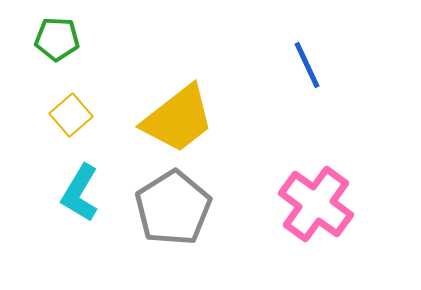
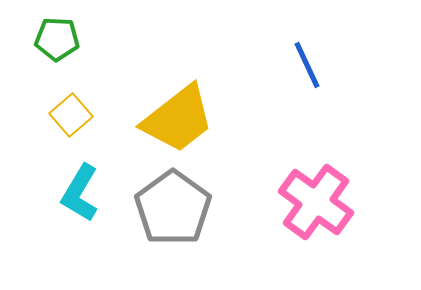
pink cross: moved 2 px up
gray pentagon: rotated 4 degrees counterclockwise
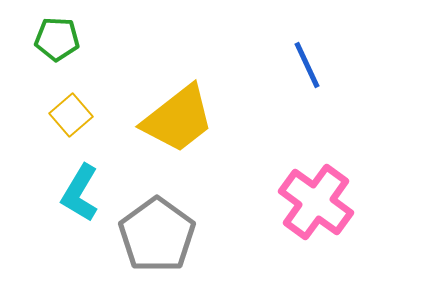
gray pentagon: moved 16 px left, 27 px down
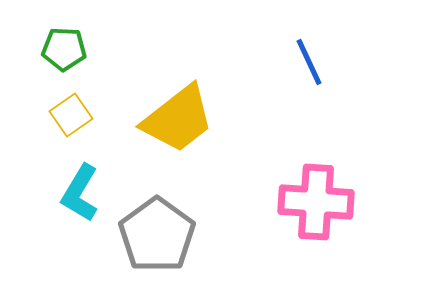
green pentagon: moved 7 px right, 10 px down
blue line: moved 2 px right, 3 px up
yellow square: rotated 6 degrees clockwise
pink cross: rotated 32 degrees counterclockwise
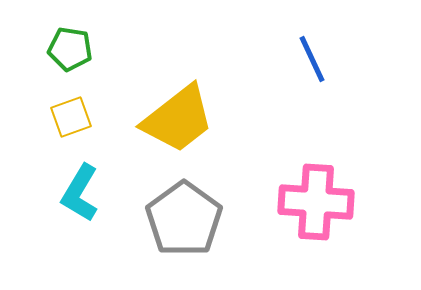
green pentagon: moved 6 px right; rotated 6 degrees clockwise
blue line: moved 3 px right, 3 px up
yellow square: moved 2 px down; rotated 15 degrees clockwise
gray pentagon: moved 27 px right, 16 px up
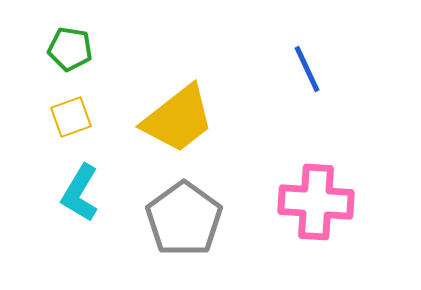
blue line: moved 5 px left, 10 px down
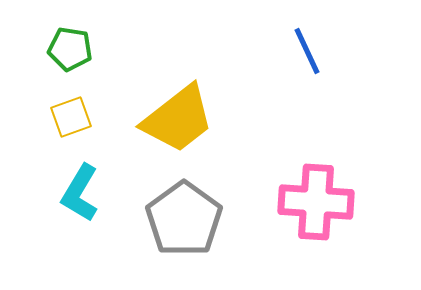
blue line: moved 18 px up
